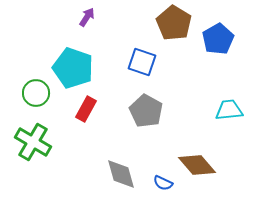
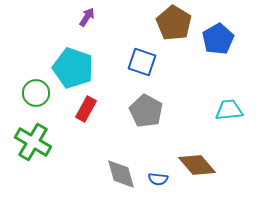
blue semicircle: moved 5 px left, 4 px up; rotated 18 degrees counterclockwise
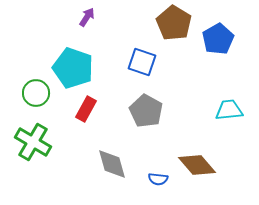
gray diamond: moved 9 px left, 10 px up
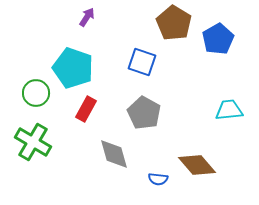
gray pentagon: moved 2 px left, 2 px down
gray diamond: moved 2 px right, 10 px up
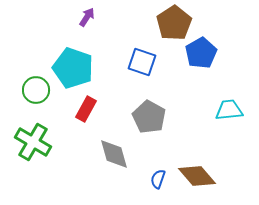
brown pentagon: rotated 8 degrees clockwise
blue pentagon: moved 17 px left, 14 px down
green circle: moved 3 px up
gray pentagon: moved 5 px right, 4 px down
brown diamond: moved 11 px down
blue semicircle: rotated 102 degrees clockwise
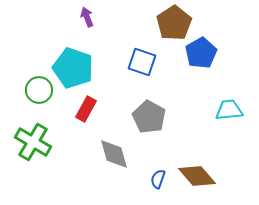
purple arrow: rotated 54 degrees counterclockwise
green circle: moved 3 px right
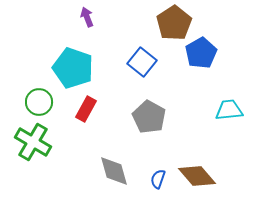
blue square: rotated 20 degrees clockwise
green circle: moved 12 px down
gray diamond: moved 17 px down
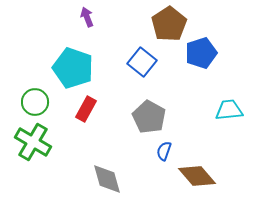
brown pentagon: moved 5 px left, 1 px down
blue pentagon: rotated 12 degrees clockwise
green circle: moved 4 px left
gray diamond: moved 7 px left, 8 px down
blue semicircle: moved 6 px right, 28 px up
